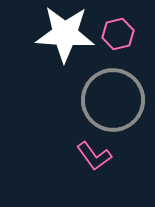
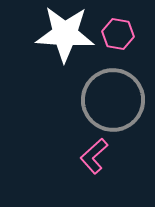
pink hexagon: rotated 24 degrees clockwise
pink L-shape: rotated 84 degrees clockwise
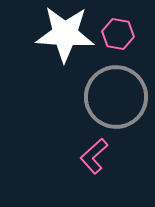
gray circle: moved 3 px right, 3 px up
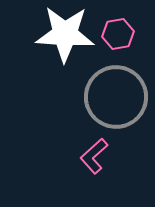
pink hexagon: rotated 20 degrees counterclockwise
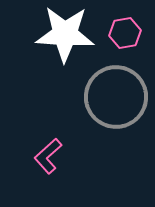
pink hexagon: moved 7 px right, 1 px up
pink L-shape: moved 46 px left
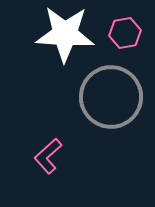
gray circle: moved 5 px left
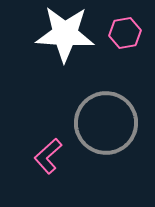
gray circle: moved 5 px left, 26 px down
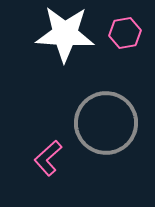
pink L-shape: moved 2 px down
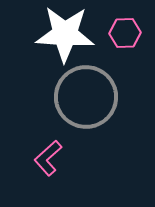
pink hexagon: rotated 8 degrees clockwise
gray circle: moved 20 px left, 26 px up
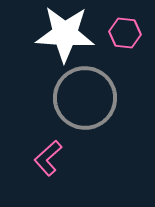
pink hexagon: rotated 8 degrees clockwise
gray circle: moved 1 px left, 1 px down
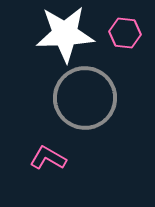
white star: rotated 6 degrees counterclockwise
pink L-shape: rotated 72 degrees clockwise
